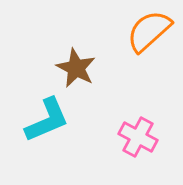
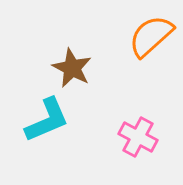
orange semicircle: moved 2 px right, 5 px down
brown star: moved 4 px left
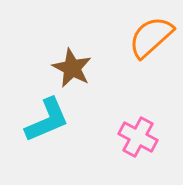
orange semicircle: moved 1 px down
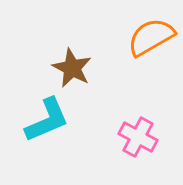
orange semicircle: rotated 12 degrees clockwise
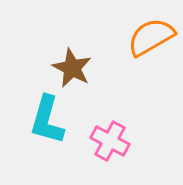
cyan L-shape: rotated 129 degrees clockwise
pink cross: moved 28 px left, 4 px down
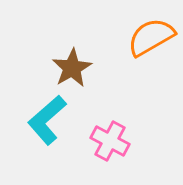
brown star: rotated 15 degrees clockwise
cyan L-shape: rotated 33 degrees clockwise
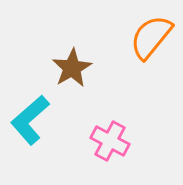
orange semicircle: rotated 21 degrees counterclockwise
cyan L-shape: moved 17 px left
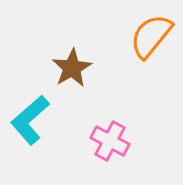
orange semicircle: moved 1 px up
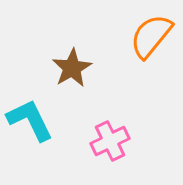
cyan L-shape: rotated 105 degrees clockwise
pink cross: rotated 36 degrees clockwise
